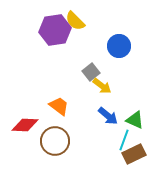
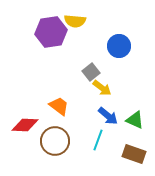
yellow semicircle: rotated 40 degrees counterclockwise
purple hexagon: moved 4 px left, 2 px down
yellow arrow: moved 2 px down
cyan line: moved 26 px left
brown rectangle: rotated 45 degrees clockwise
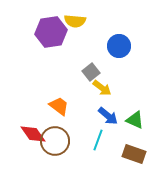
red diamond: moved 8 px right, 9 px down; rotated 52 degrees clockwise
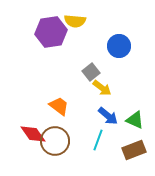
brown rectangle: moved 4 px up; rotated 40 degrees counterclockwise
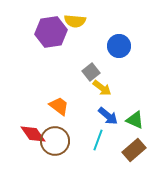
brown rectangle: rotated 20 degrees counterclockwise
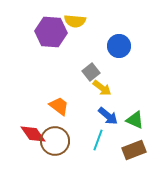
purple hexagon: rotated 12 degrees clockwise
brown rectangle: rotated 20 degrees clockwise
